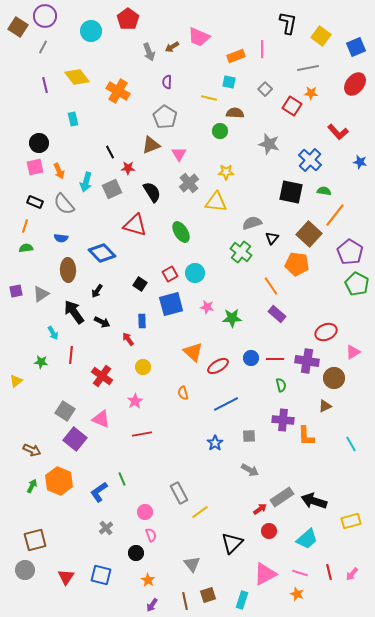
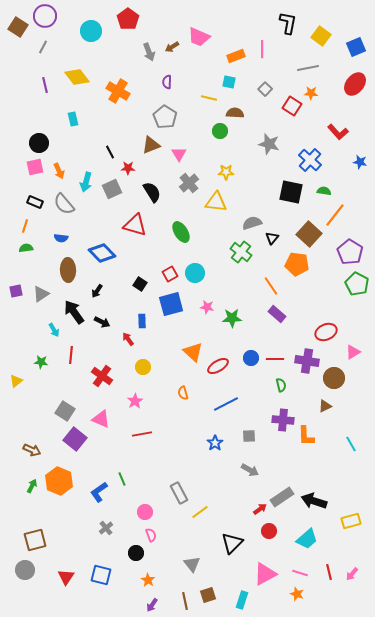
cyan arrow at (53, 333): moved 1 px right, 3 px up
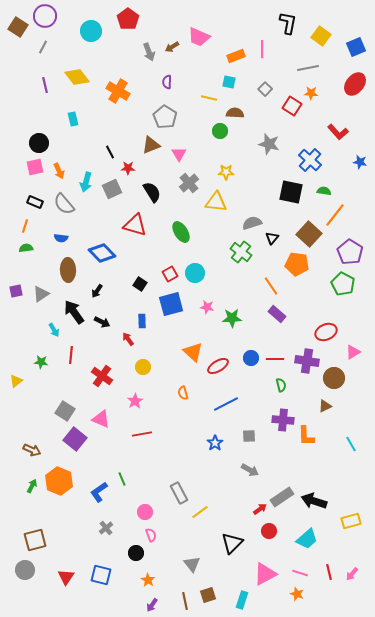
green pentagon at (357, 284): moved 14 px left
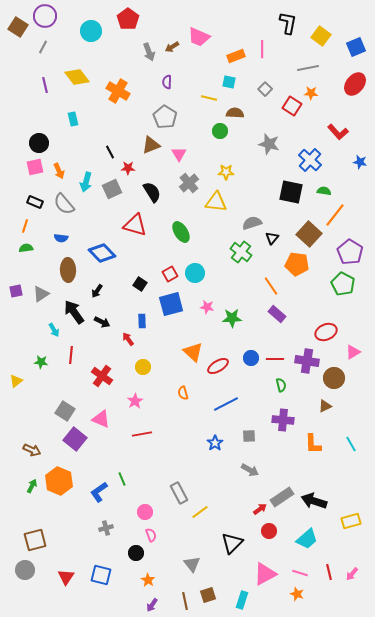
orange L-shape at (306, 436): moved 7 px right, 8 px down
gray cross at (106, 528): rotated 24 degrees clockwise
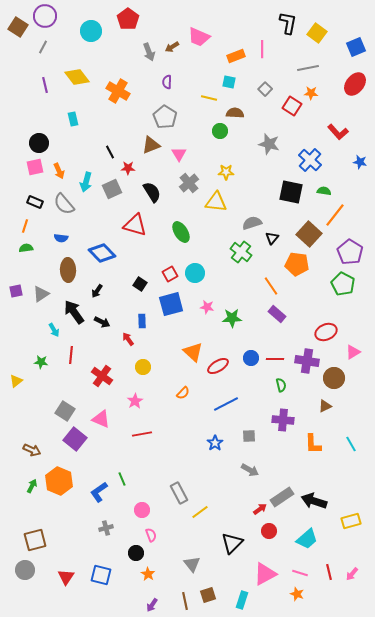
yellow square at (321, 36): moved 4 px left, 3 px up
orange semicircle at (183, 393): rotated 120 degrees counterclockwise
pink circle at (145, 512): moved 3 px left, 2 px up
orange star at (148, 580): moved 6 px up
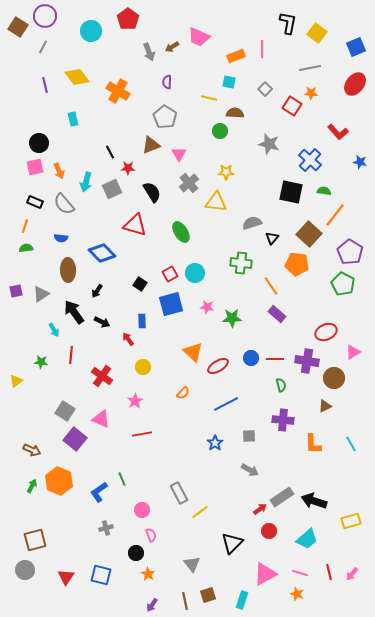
gray line at (308, 68): moved 2 px right
green cross at (241, 252): moved 11 px down; rotated 30 degrees counterclockwise
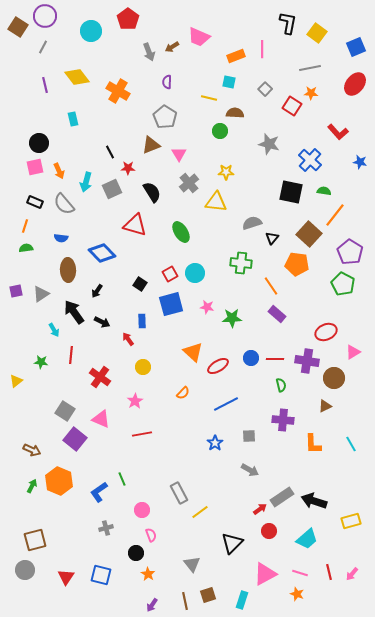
red cross at (102, 376): moved 2 px left, 1 px down
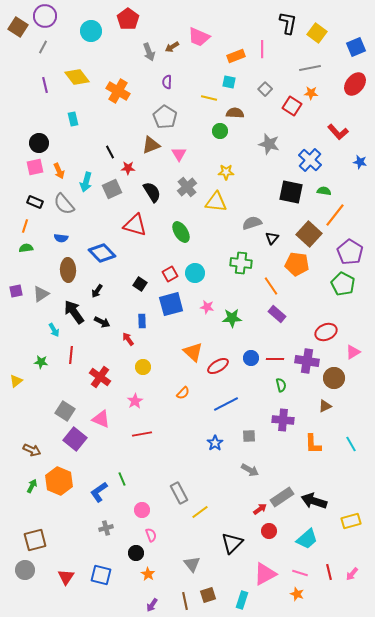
gray cross at (189, 183): moved 2 px left, 4 px down
